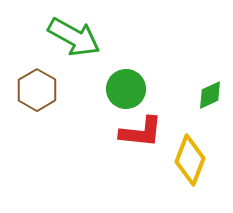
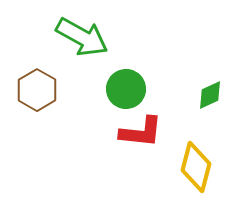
green arrow: moved 8 px right
yellow diamond: moved 6 px right, 7 px down; rotated 6 degrees counterclockwise
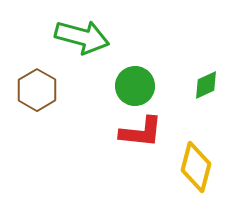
green arrow: rotated 14 degrees counterclockwise
green circle: moved 9 px right, 3 px up
green diamond: moved 4 px left, 10 px up
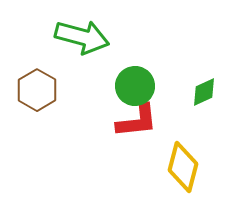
green diamond: moved 2 px left, 7 px down
red L-shape: moved 4 px left, 11 px up; rotated 12 degrees counterclockwise
yellow diamond: moved 13 px left
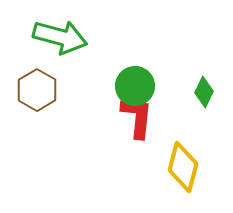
green arrow: moved 22 px left
green diamond: rotated 40 degrees counterclockwise
red L-shape: moved 4 px up; rotated 78 degrees counterclockwise
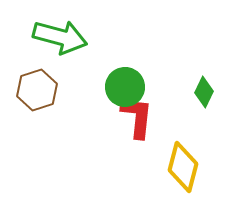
green circle: moved 10 px left, 1 px down
brown hexagon: rotated 12 degrees clockwise
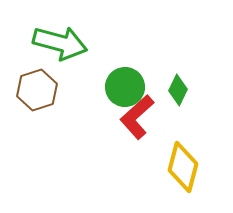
green arrow: moved 6 px down
green diamond: moved 26 px left, 2 px up
red L-shape: rotated 138 degrees counterclockwise
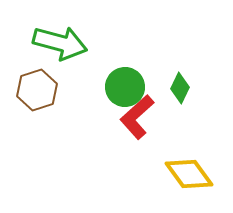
green diamond: moved 2 px right, 2 px up
yellow diamond: moved 6 px right, 7 px down; rotated 51 degrees counterclockwise
